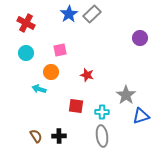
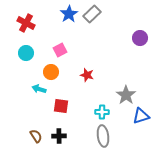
pink square: rotated 16 degrees counterclockwise
red square: moved 15 px left
gray ellipse: moved 1 px right
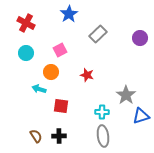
gray rectangle: moved 6 px right, 20 px down
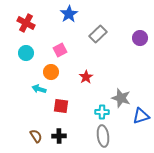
red star: moved 1 px left, 2 px down; rotated 24 degrees clockwise
gray star: moved 5 px left, 3 px down; rotated 18 degrees counterclockwise
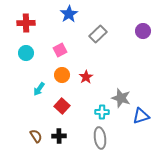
red cross: rotated 30 degrees counterclockwise
purple circle: moved 3 px right, 7 px up
orange circle: moved 11 px right, 3 px down
cyan arrow: rotated 72 degrees counterclockwise
red square: moved 1 px right; rotated 35 degrees clockwise
gray ellipse: moved 3 px left, 2 px down
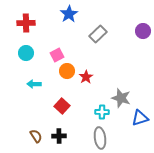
pink square: moved 3 px left, 5 px down
orange circle: moved 5 px right, 4 px up
cyan arrow: moved 5 px left, 5 px up; rotated 56 degrees clockwise
blue triangle: moved 1 px left, 2 px down
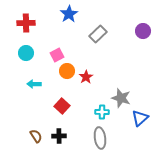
blue triangle: rotated 24 degrees counterclockwise
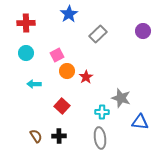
blue triangle: moved 4 px down; rotated 48 degrees clockwise
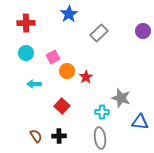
gray rectangle: moved 1 px right, 1 px up
pink square: moved 4 px left, 2 px down
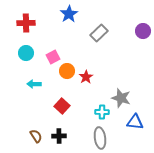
blue triangle: moved 5 px left
